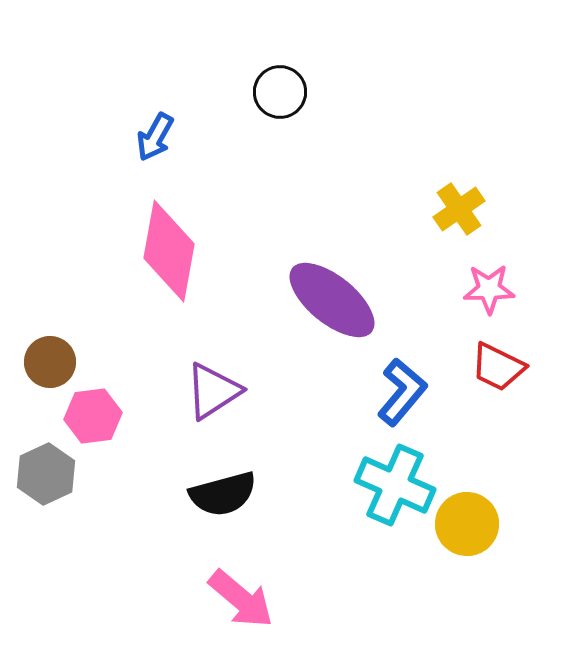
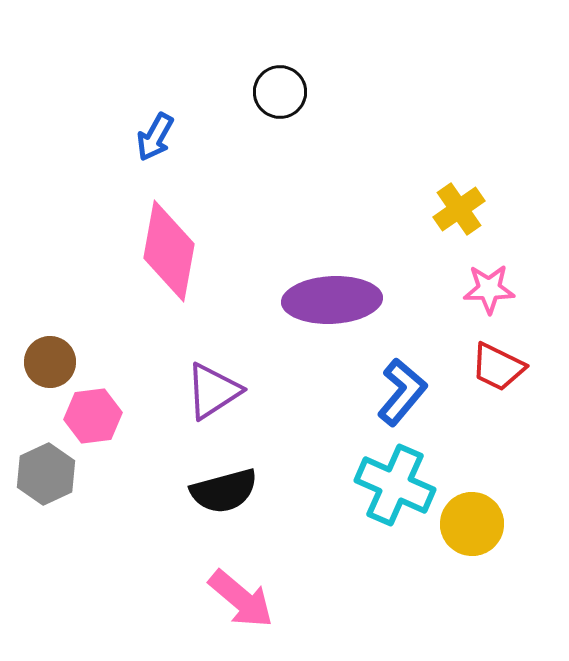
purple ellipse: rotated 42 degrees counterclockwise
black semicircle: moved 1 px right, 3 px up
yellow circle: moved 5 px right
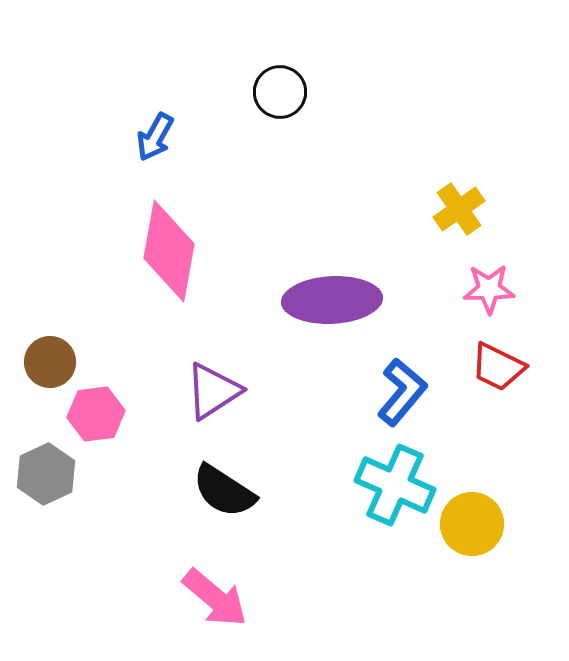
pink hexagon: moved 3 px right, 2 px up
black semicircle: rotated 48 degrees clockwise
pink arrow: moved 26 px left, 1 px up
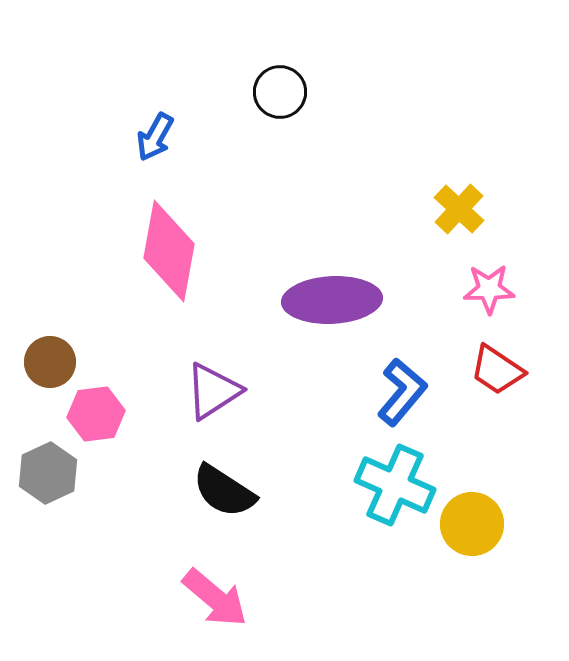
yellow cross: rotated 12 degrees counterclockwise
red trapezoid: moved 1 px left, 3 px down; rotated 8 degrees clockwise
gray hexagon: moved 2 px right, 1 px up
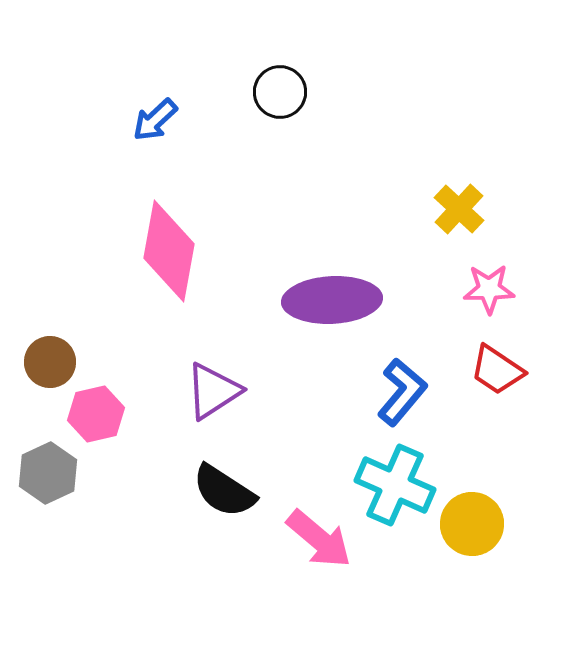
blue arrow: moved 17 px up; rotated 18 degrees clockwise
pink hexagon: rotated 6 degrees counterclockwise
pink arrow: moved 104 px right, 59 px up
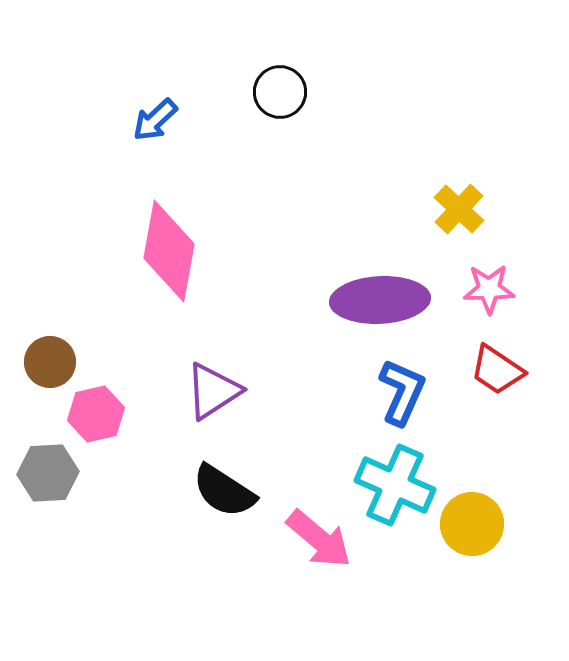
purple ellipse: moved 48 px right
blue L-shape: rotated 16 degrees counterclockwise
gray hexagon: rotated 22 degrees clockwise
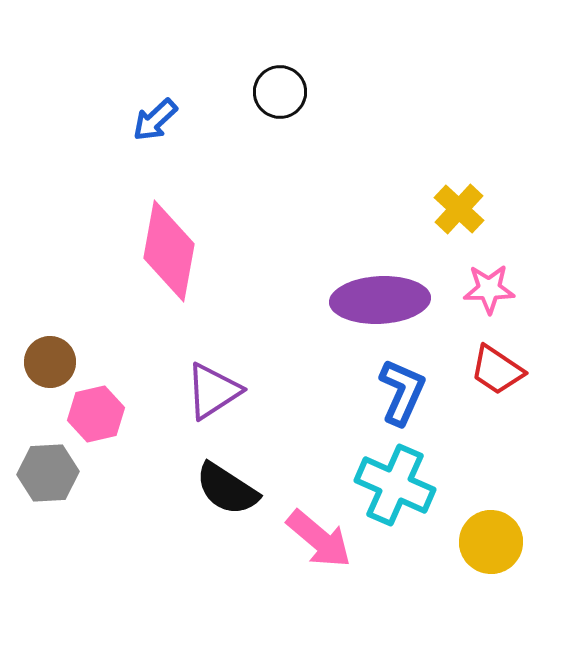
black semicircle: moved 3 px right, 2 px up
yellow circle: moved 19 px right, 18 px down
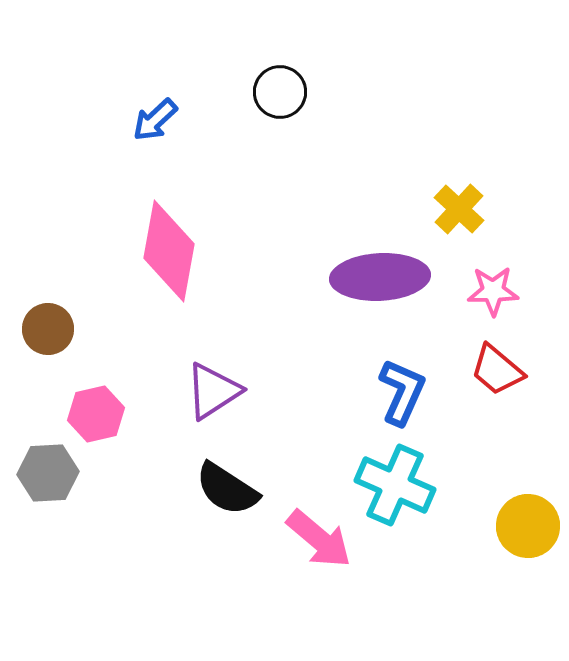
pink star: moved 4 px right, 2 px down
purple ellipse: moved 23 px up
brown circle: moved 2 px left, 33 px up
red trapezoid: rotated 6 degrees clockwise
yellow circle: moved 37 px right, 16 px up
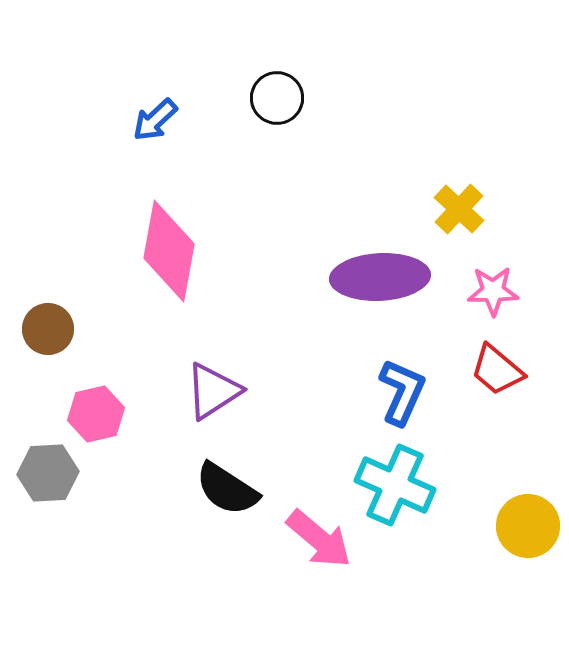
black circle: moved 3 px left, 6 px down
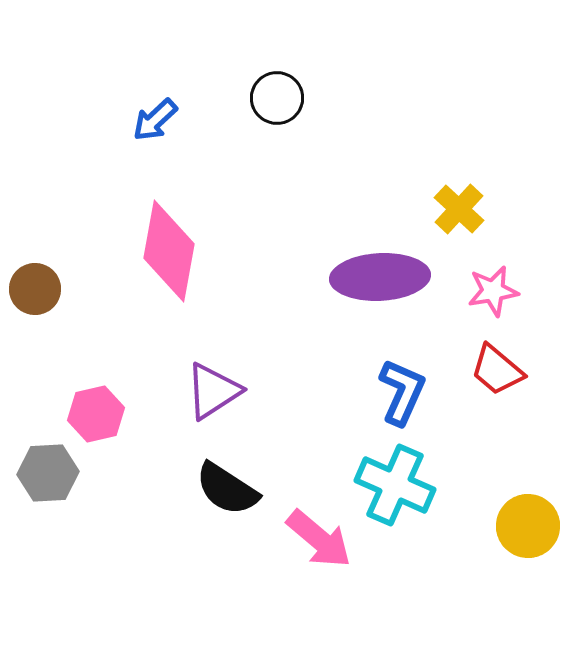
pink star: rotated 9 degrees counterclockwise
brown circle: moved 13 px left, 40 px up
